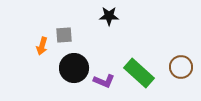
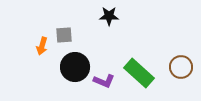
black circle: moved 1 px right, 1 px up
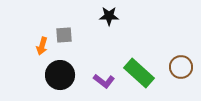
black circle: moved 15 px left, 8 px down
purple L-shape: rotated 15 degrees clockwise
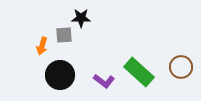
black star: moved 28 px left, 2 px down
green rectangle: moved 1 px up
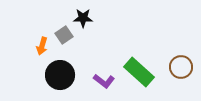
black star: moved 2 px right
gray square: rotated 30 degrees counterclockwise
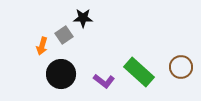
black circle: moved 1 px right, 1 px up
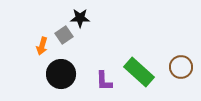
black star: moved 3 px left
purple L-shape: rotated 50 degrees clockwise
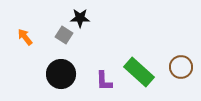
gray square: rotated 24 degrees counterclockwise
orange arrow: moved 17 px left, 9 px up; rotated 126 degrees clockwise
